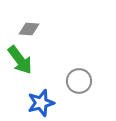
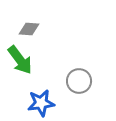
blue star: rotated 8 degrees clockwise
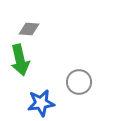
green arrow: rotated 24 degrees clockwise
gray circle: moved 1 px down
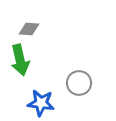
gray circle: moved 1 px down
blue star: rotated 16 degrees clockwise
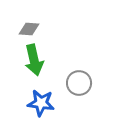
green arrow: moved 14 px right
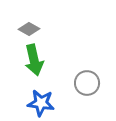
gray diamond: rotated 25 degrees clockwise
gray circle: moved 8 px right
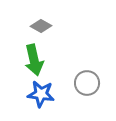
gray diamond: moved 12 px right, 3 px up
blue star: moved 9 px up
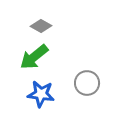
green arrow: moved 3 px up; rotated 64 degrees clockwise
